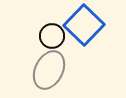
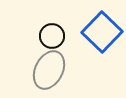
blue square: moved 18 px right, 7 px down
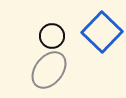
gray ellipse: rotated 12 degrees clockwise
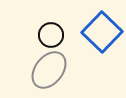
black circle: moved 1 px left, 1 px up
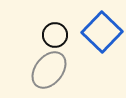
black circle: moved 4 px right
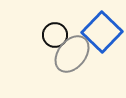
gray ellipse: moved 23 px right, 16 px up
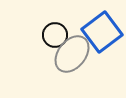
blue square: rotated 9 degrees clockwise
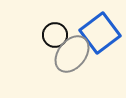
blue square: moved 2 px left, 1 px down
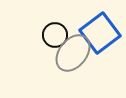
gray ellipse: moved 1 px right, 1 px up
